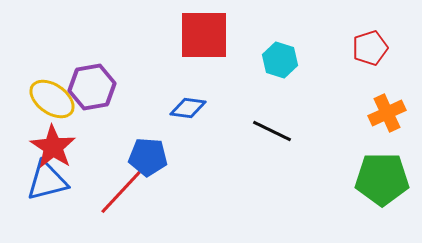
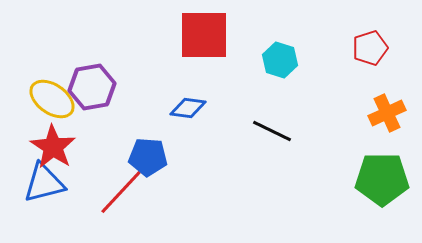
blue triangle: moved 3 px left, 2 px down
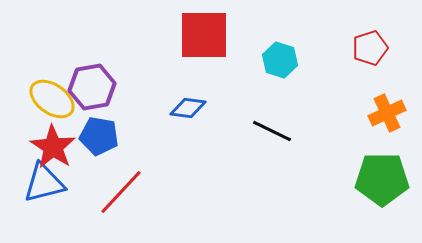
blue pentagon: moved 49 px left, 21 px up; rotated 6 degrees clockwise
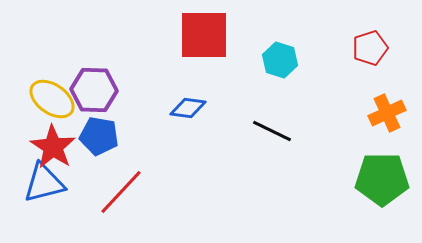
purple hexagon: moved 2 px right, 3 px down; rotated 12 degrees clockwise
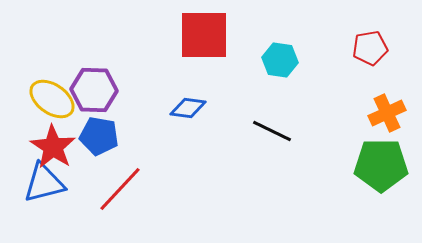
red pentagon: rotated 8 degrees clockwise
cyan hexagon: rotated 8 degrees counterclockwise
green pentagon: moved 1 px left, 14 px up
red line: moved 1 px left, 3 px up
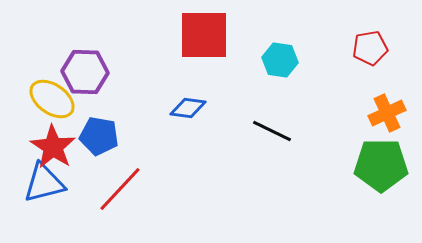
purple hexagon: moved 9 px left, 18 px up
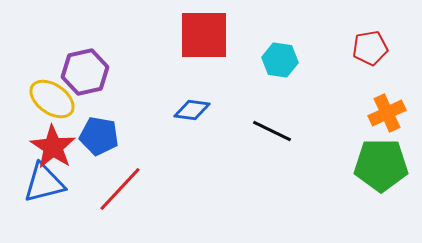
purple hexagon: rotated 15 degrees counterclockwise
blue diamond: moved 4 px right, 2 px down
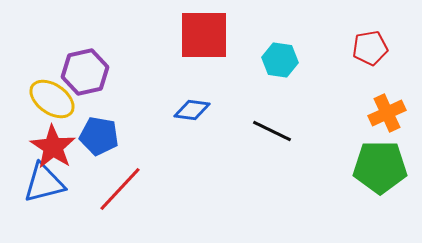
green pentagon: moved 1 px left, 2 px down
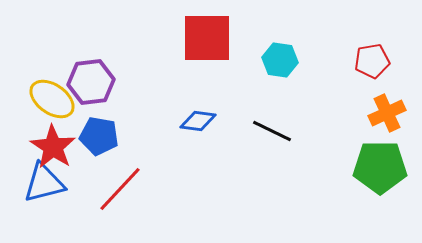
red square: moved 3 px right, 3 px down
red pentagon: moved 2 px right, 13 px down
purple hexagon: moved 6 px right, 10 px down; rotated 6 degrees clockwise
blue diamond: moved 6 px right, 11 px down
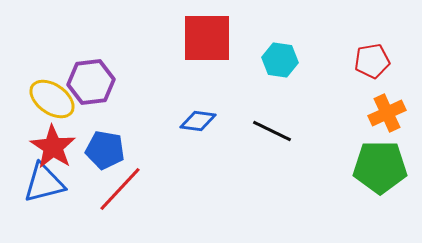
blue pentagon: moved 6 px right, 14 px down
